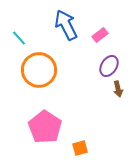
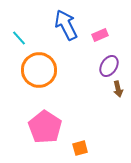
pink rectangle: rotated 14 degrees clockwise
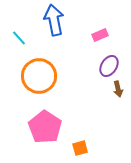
blue arrow: moved 12 px left, 5 px up; rotated 16 degrees clockwise
orange circle: moved 6 px down
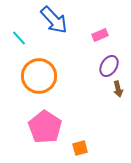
blue arrow: rotated 148 degrees clockwise
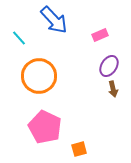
brown arrow: moved 5 px left
pink pentagon: rotated 8 degrees counterclockwise
orange square: moved 1 px left, 1 px down
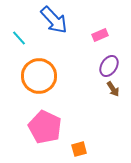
brown arrow: rotated 21 degrees counterclockwise
